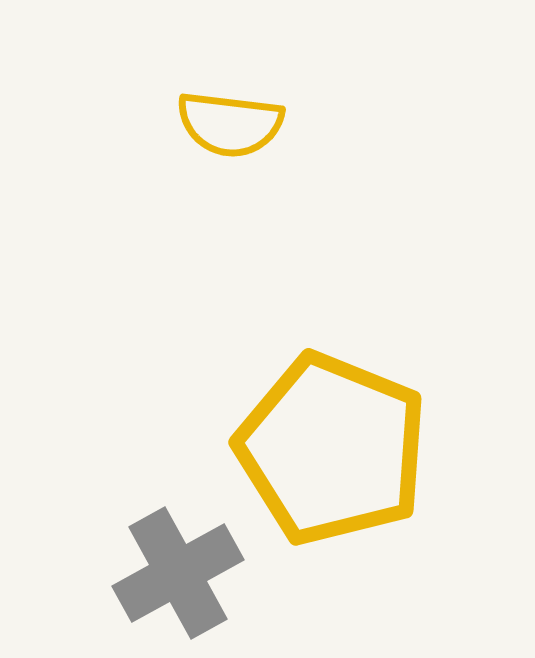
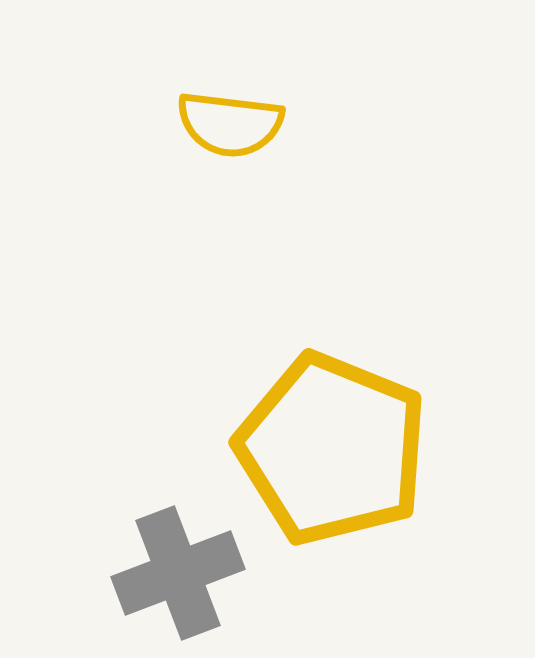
gray cross: rotated 8 degrees clockwise
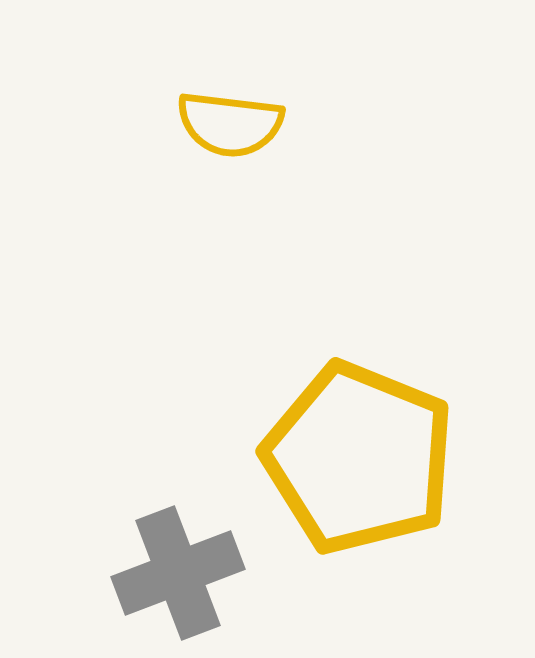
yellow pentagon: moved 27 px right, 9 px down
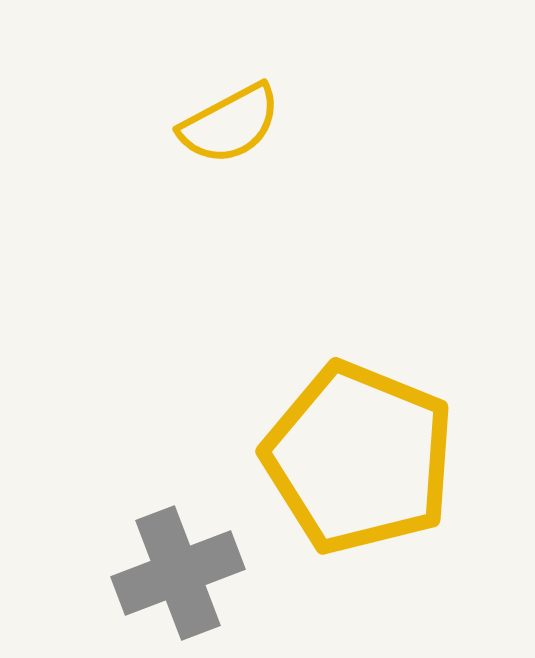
yellow semicircle: rotated 35 degrees counterclockwise
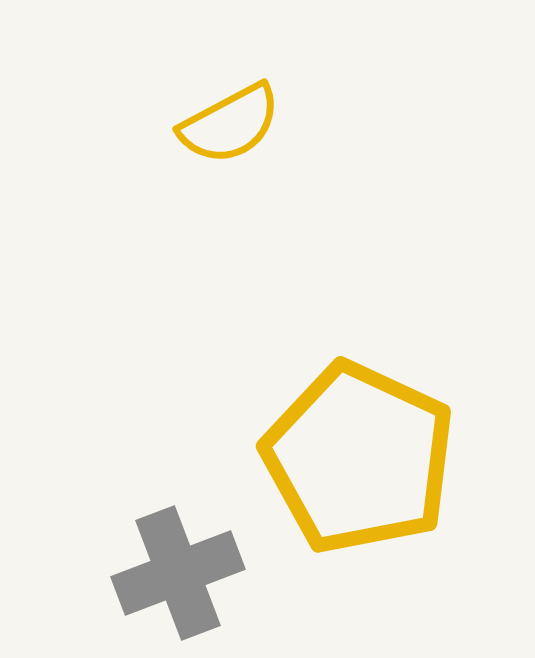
yellow pentagon: rotated 3 degrees clockwise
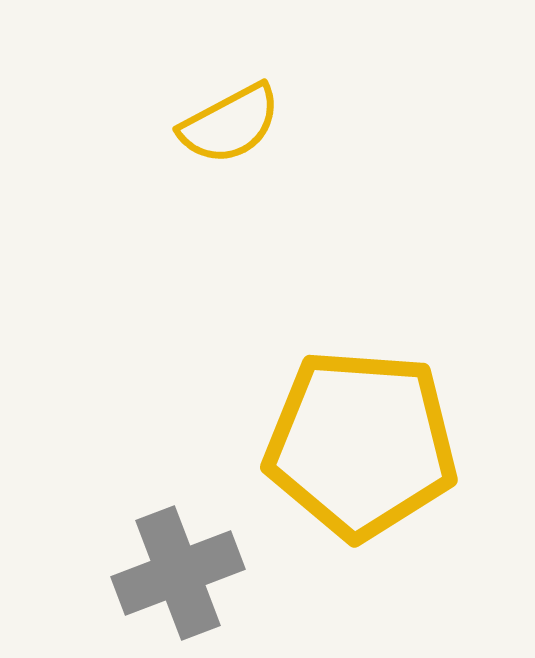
yellow pentagon: moved 2 px right, 14 px up; rotated 21 degrees counterclockwise
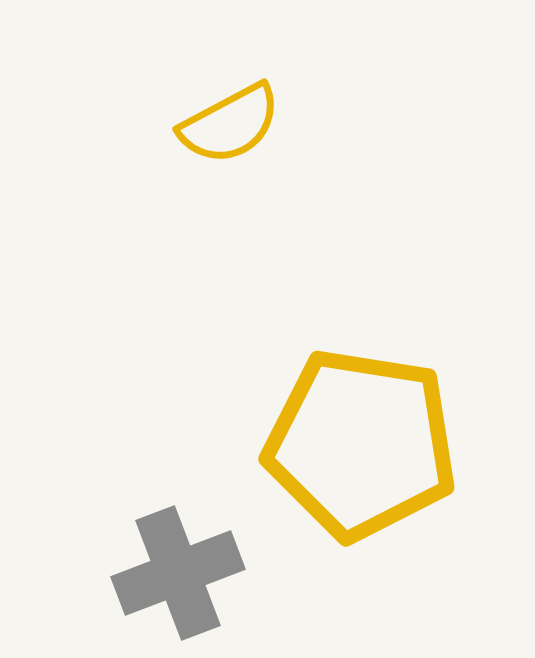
yellow pentagon: rotated 5 degrees clockwise
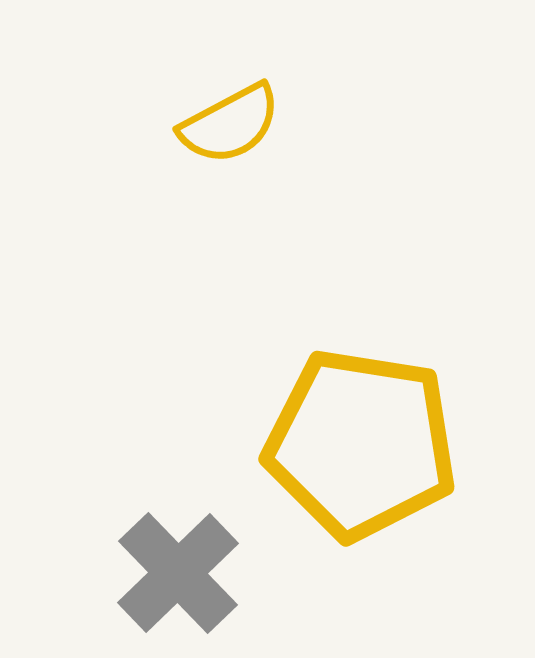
gray cross: rotated 23 degrees counterclockwise
